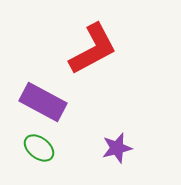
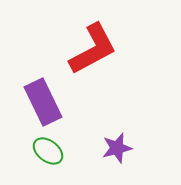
purple rectangle: rotated 36 degrees clockwise
green ellipse: moved 9 px right, 3 px down
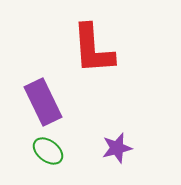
red L-shape: rotated 114 degrees clockwise
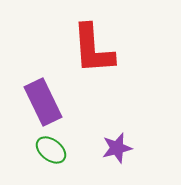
green ellipse: moved 3 px right, 1 px up
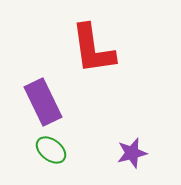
red L-shape: rotated 4 degrees counterclockwise
purple star: moved 15 px right, 5 px down
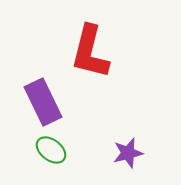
red L-shape: moved 3 px left, 3 px down; rotated 22 degrees clockwise
purple star: moved 4 px left
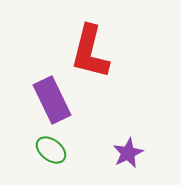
purple rectangle: moved 9 px right, 2 px up
purple star: rotated 12 degrees counterclockwise
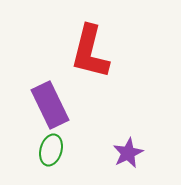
purple rectangle: moved 2 px left, 5 px down
green ellipse: rotated 68 degrees clockwise
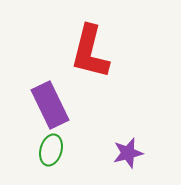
purple star: rotated 12 degrees clockwise
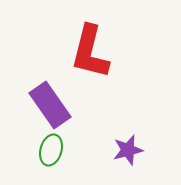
purple rectangle: rotated 9 degrees counterclockwise
purple star: moved 3 px up
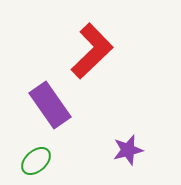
red L-shape: moved 2 px right, 1 px up; rotated 148 degrees counterclockwise
green ellipse: moved 15 px left, 11 px down; rotated 32 degrees clockwise
